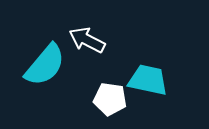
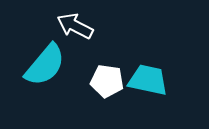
white arrow: moved 12 px left, 14 px up
white pentagon: moved 3 px left, 18 px up
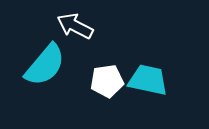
white pentagon: rotated 16 degrees counterclockwise
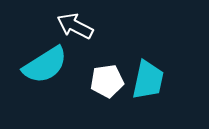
cyan semicircle: rotated 18 degrees clockwise
cyan trapezoid: rotated 90 degrees clockwise
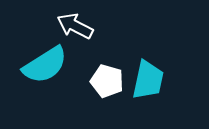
white pentagon: rotated 24 degrees clockwise
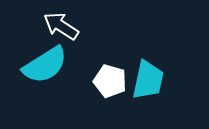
white arrow: moved 14 px left; rotated 6 degrees clockwise
white pentagon: moved 3 px right
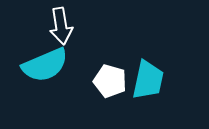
white arrow: rotated 132 degrees counterclockwise
cyan semicircle: rotated 9 degrees clockwise
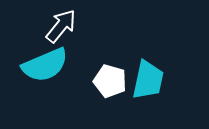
white arrow: rotated 132 degrees counterclockwise
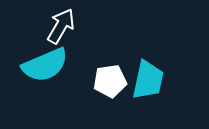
white arrow: rotated 9 degrees counterclockwise
white pentagon: rotated 24 degrees counterclockwise
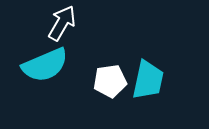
white arrow: moved 1 px right, 3 px up
